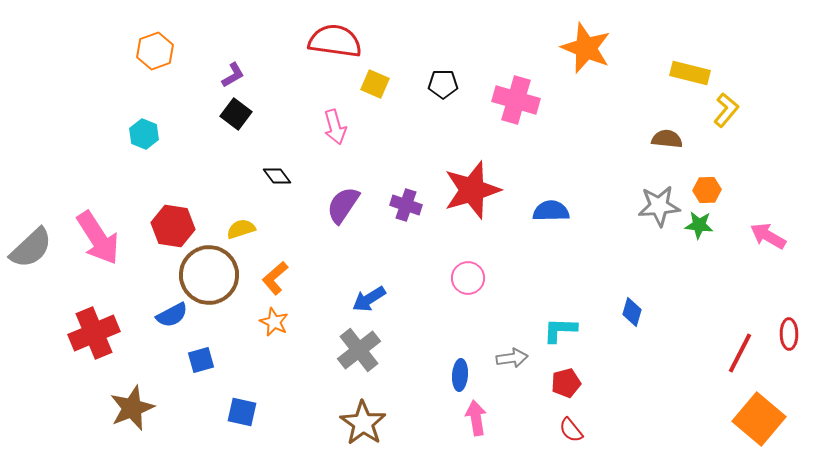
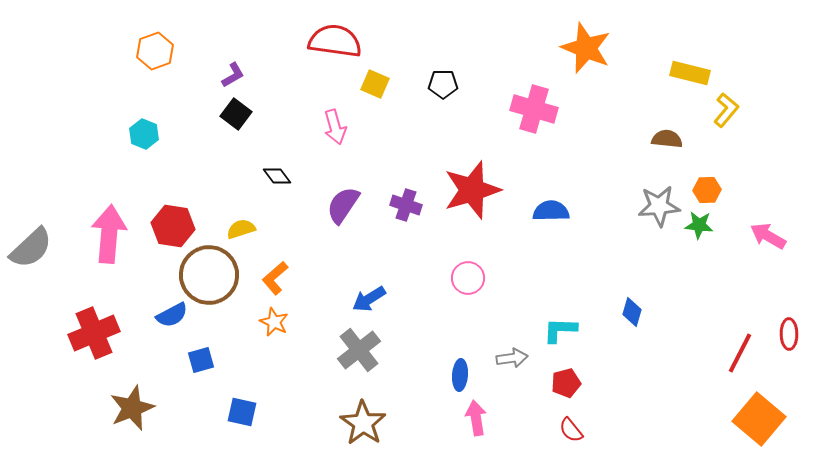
pink cross at (516, 100): moved 18 px right, 9 px down
pink arrow at (98, 238): moved 11 px right, 4 px up; rotated 142 degrees counterclockwise
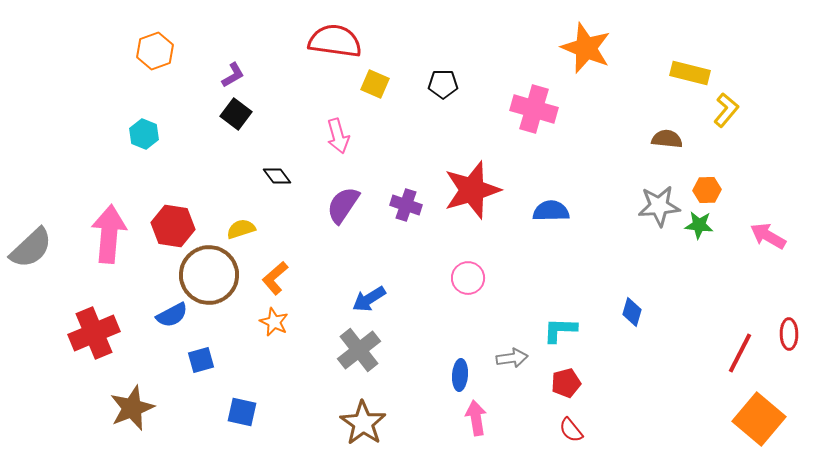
pink arrow at (335, 127): moved 3 px right, 9 px down
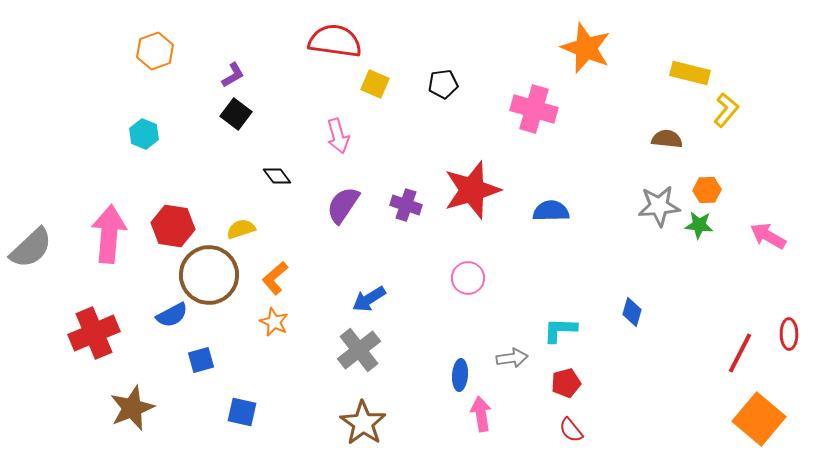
black pentagon at (443, 84): rotated 8 degrees counterclockwise
pink arrow at (476, 418): moved 5 px right, 4 px up
